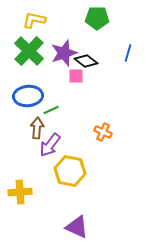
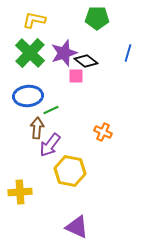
green cross: moved 1 px right, 2 px down
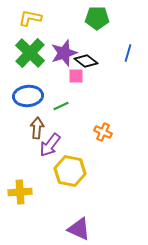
yellow L-shape: moved 4 px left, 2 px up
green line: moved 10 px right, 4 px up
purple triangle: moved 2 px right, 2 px down
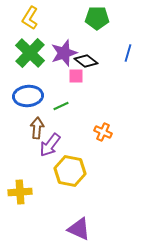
yellow L-shape: rotated 70 degrees counterclockwise
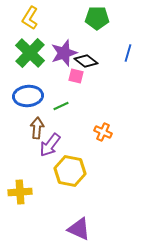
pink square: rotated 14 degrees clockwise
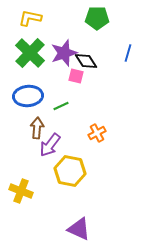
yellow L-shape: rotated 70 degrees clockwise
black diamond: rotated 20 degrees clockwise
orange cross: moved 6 px left, 1 px down; rotated 36 degrees clockwise
yellow cross: moved 1 px right, 1 px up; rotated 25 degrees clockwise
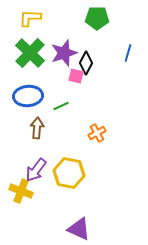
yellow L-shape: rotated 10 degrees counterclockwise
black diamond: moved 2 px down; rotated 60 degrees clockwise
purple arrow: moved 14 px left, 25 px down
yellow hexagon: moved 1 px left, 2 px down
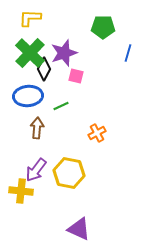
green pentagon: moved 6 px right, 9 px down
black diamond: moved 42 px left, 6 px down
yellow cross: rotated 15 degrees counterclockwise
